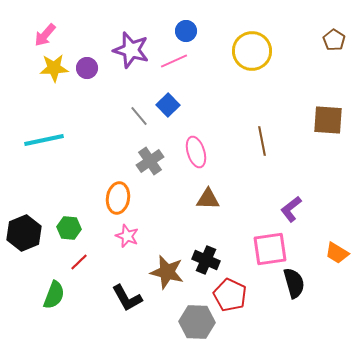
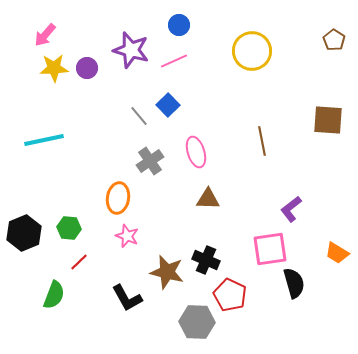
blue circle: moved 7 px left, 6 px up
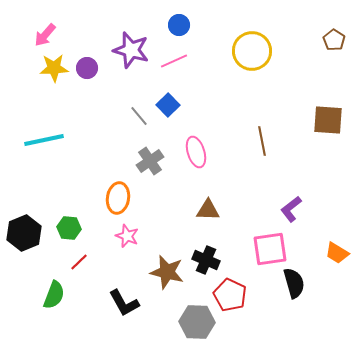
brown triangle: moved 11 px down
black L-shape: moved 3 px left, 5 px down
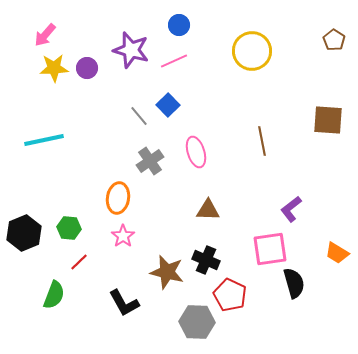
pink star: moved 4 px left; rotated 15 degrees clockwise
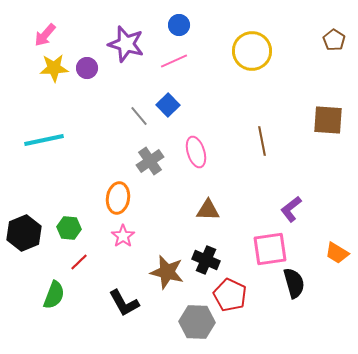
purple star: moved 5 px left, 6 px up
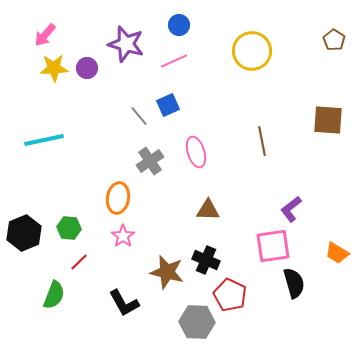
blue square: rotated 20 degrees clockwise
pink square: moved 3 px right, 3 px up
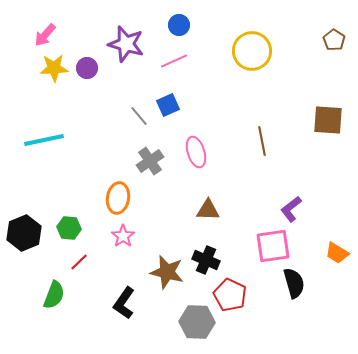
black L-shape: rotated 64 degrees clockwise
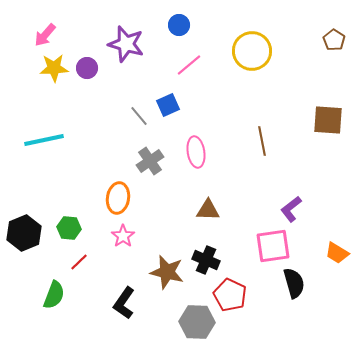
pink line: moved 15 px right, 4 px down; rotated 16 degrees counterclockwise
pink ellipse: rotated 8 degrees clockwise
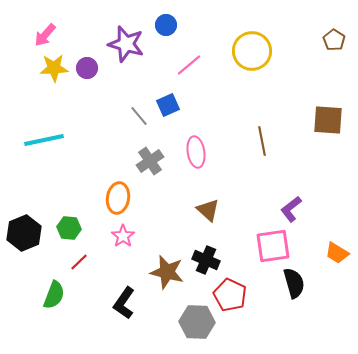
blue circle: moved 13 px left
brown triangle: rotated 40 degrees clockwise
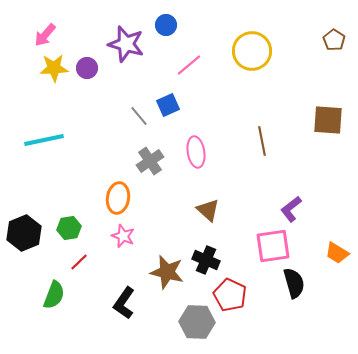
green hexagon: rotated 15 degrees counterclockwise
pink star: rotated 15 degrees counterclockwise
